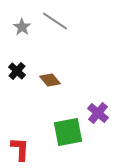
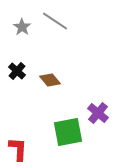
red L-shape: moved 2 px left
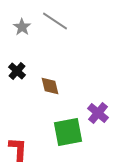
brown diamond: moved 6 px down; rotated 25 degrees clockwise
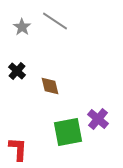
purple cross: moved 6 px down
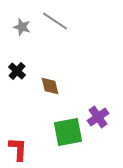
gray star: rotated 18 degrees counterclockwise
purple cross: moved 2 px up; rotated 15 degrees clockwise
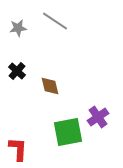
gray star: moved 4 px left, 1 px down; rotated 24 degrees counterclockwise
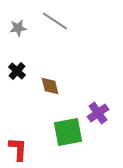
purple cross: moved 4 px up
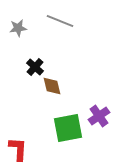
gray line: moved 5 px right; rotated 12 degrees counterclockwise
black cross: moved 18 px right, 4 px up
brown diamond: moved 2 px right
purple cross: moved 1 px right, 3 px down
green square: moved 4 px up
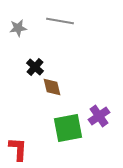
gray line: rotated 12 degrees counterclockwise
brown diamond: moved 1 px down
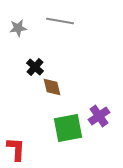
red L-shape: moved 2 px left
